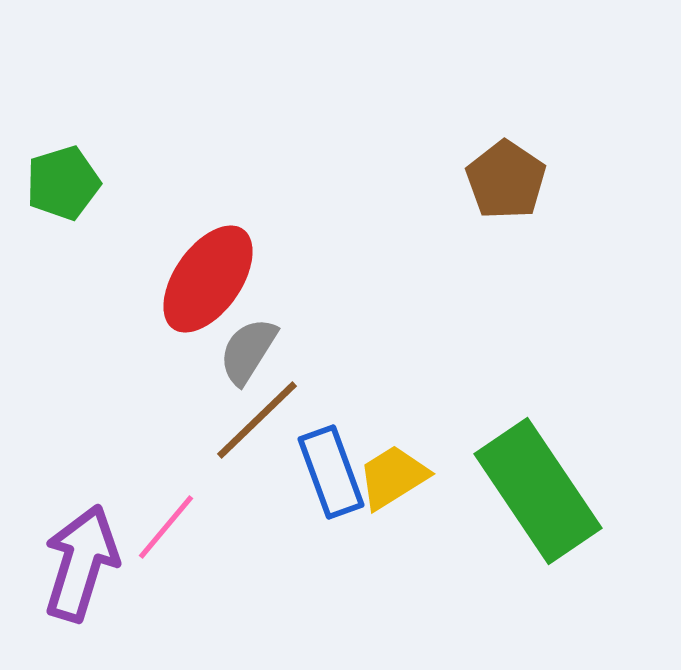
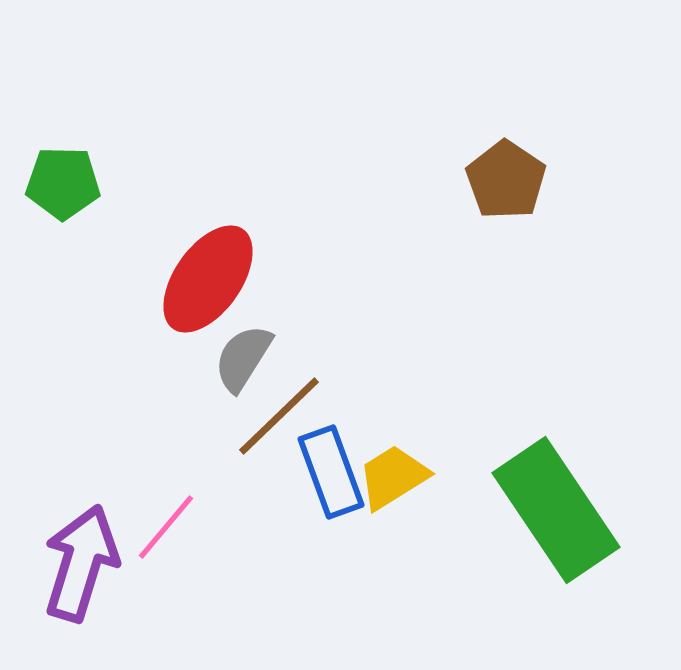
green pentagon: rotated 18 degrees clockwise
gray semicircle: moved 5 px left, 7 px down
brown line: moved 22 px right, 4 px up
green rectangle: moved 18 px right, 19 px down
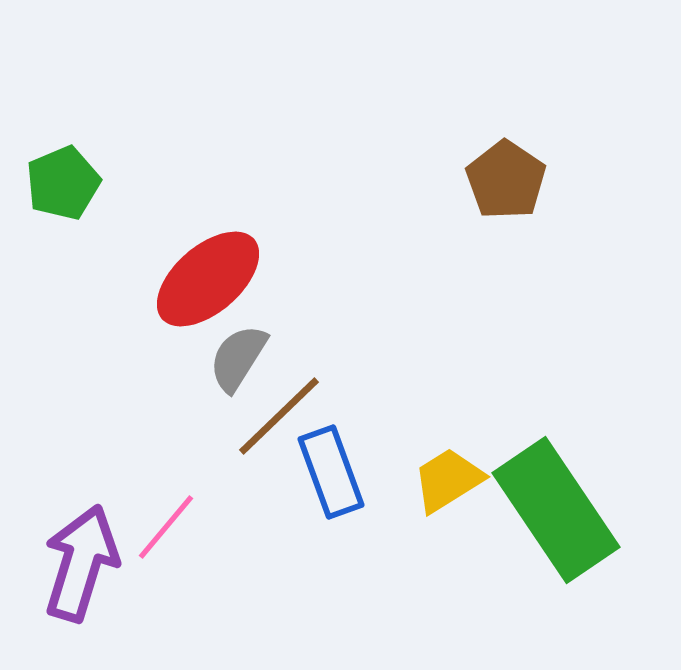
green pentagon: rotated 24 degrees counterclockwise
red ellipse: rotated 14 degrees clockwise
gray semicircle: moved 5 px left
yellow trapezoid: moved 55 px right, 3 px down
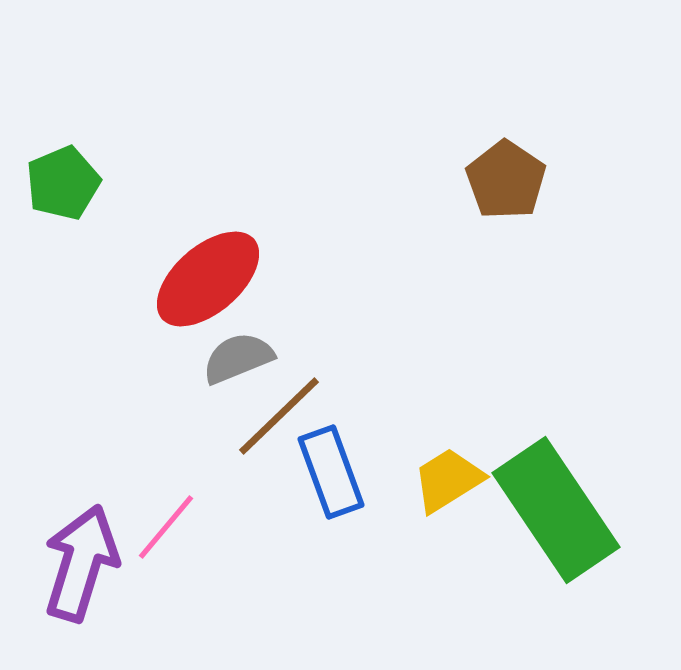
gray semicircle: rotated 36 degrees clockwise
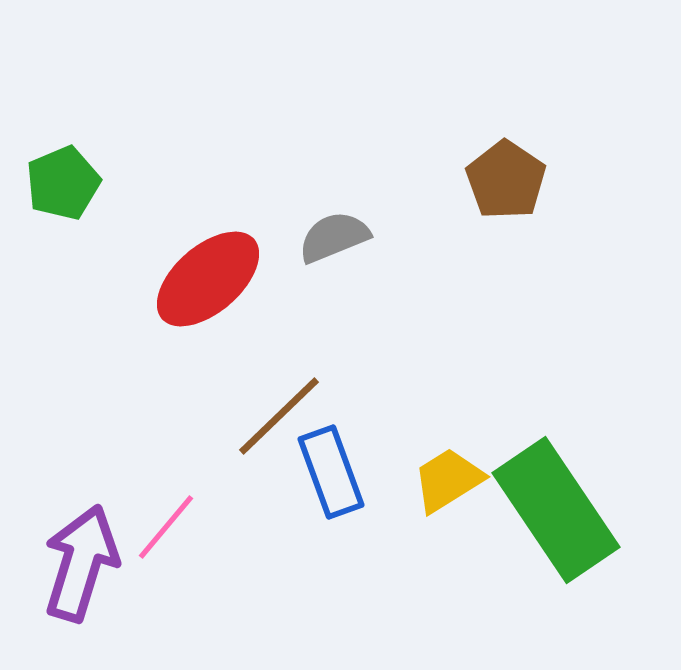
gray semicircle: moved 96 px right, 121 px up
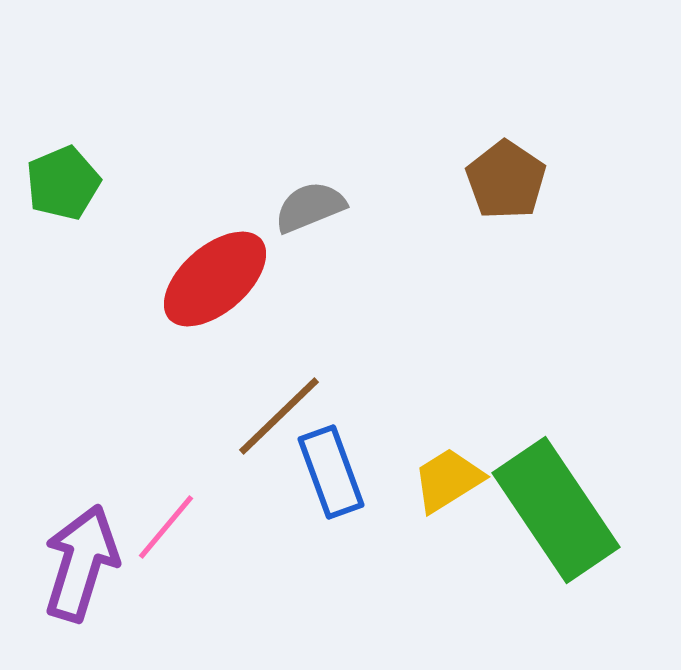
gray semicircle: moved 24 px left, 30 px up
red ellipse: moved 7 px right
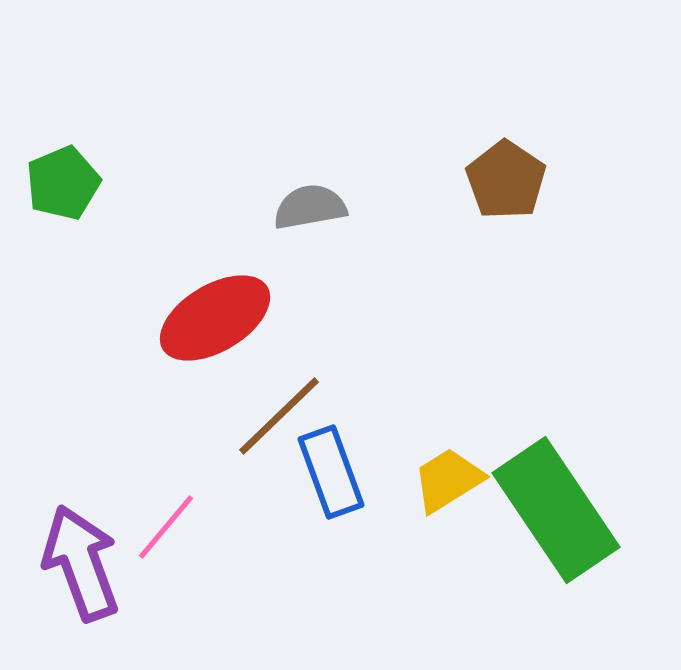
gray semicircle: rotated 12 degrees clockwise
red ellipse: moved 39 px down; rotated 10 degrees clockwise
purple arrow: rotated 37 degrees counterclockwise
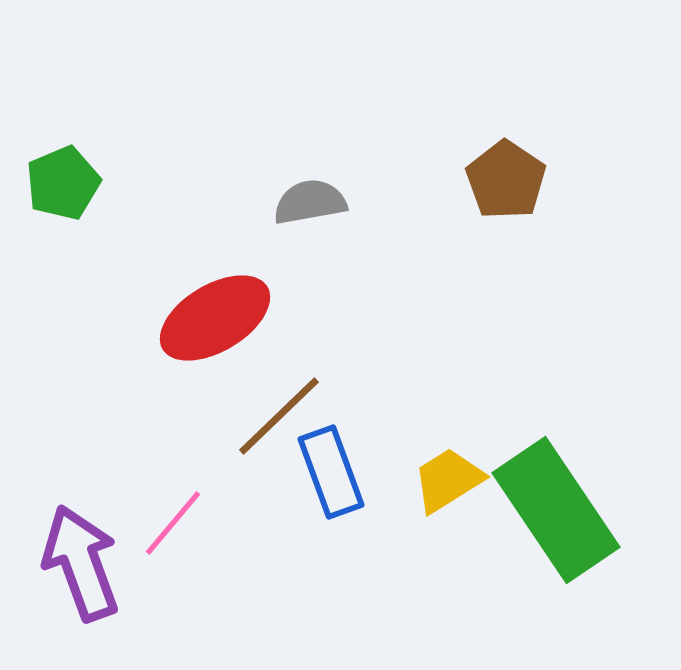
gray semicircle: moved 5 px up
pink line: moved 7 px right, 4 px up
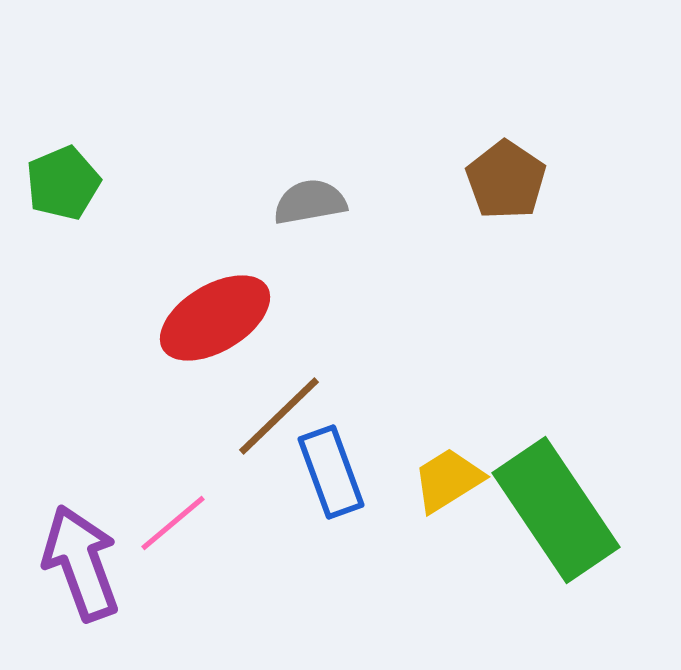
pink line: rotated 10 degrees clockwise
